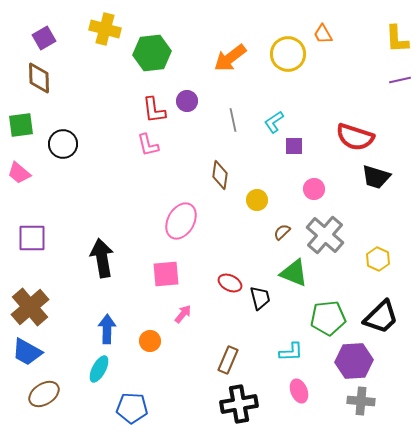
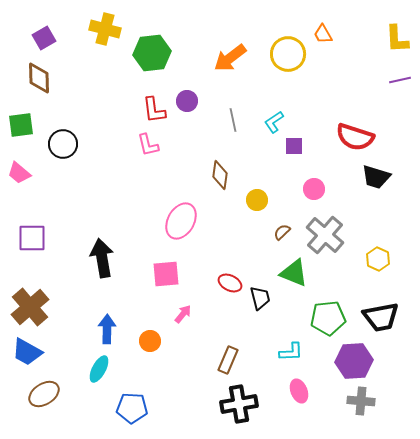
black trapezoid at (381, 317): rotated 33 degrees clockwise
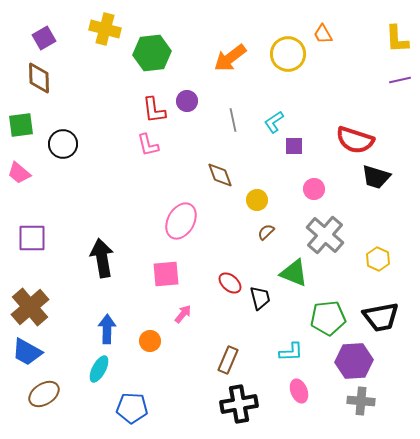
red semicircle at (355, 137): moved 3 px down
brown diamond at (220, 175): rotated 28 degrees counterclockwise
brown semicircle at (282, 232): moved 16 px left
red ellipse at (230, 283): rotated 15 degrees clockwise
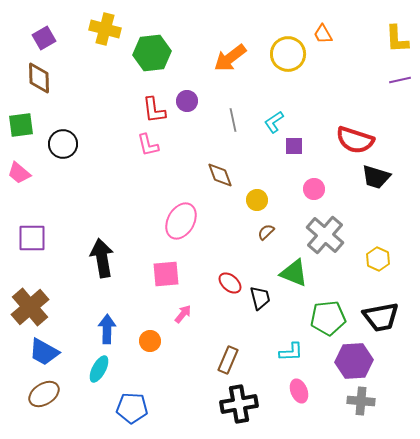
blue trapezoid at (27, 352): moved 17 px right
